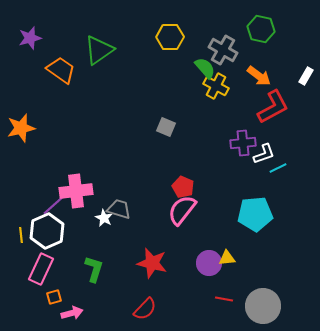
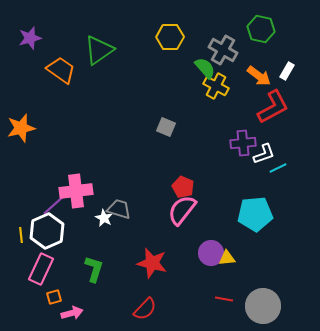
white rectangle: moved 19 px left, 5 px up
purple circle: moved 2 px right, 10 px up
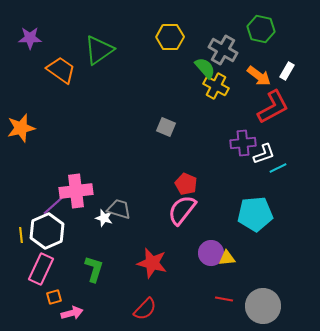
purple star: rotated 15 degrees clockwise
red pentagon: moved 3 px right, 3 px up
white star: rotated 12 degrees counterclockwise
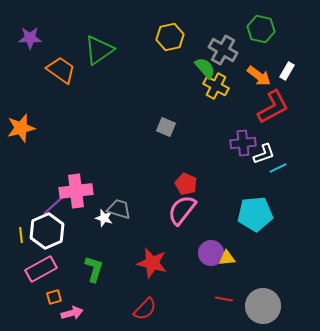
yellow hexagon: rotated 12 degrees counterclockwise
pink rectangle: rotated 36 degrees clockwise
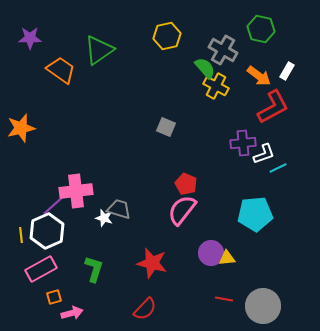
yellow hexagon: moved 3 px left, 1 px up
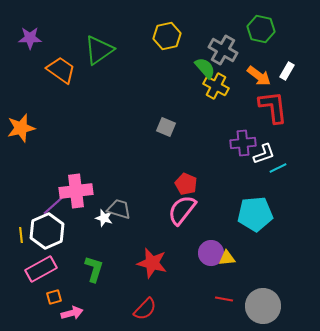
red L-shape: rotated 69 degrees counterclockwise
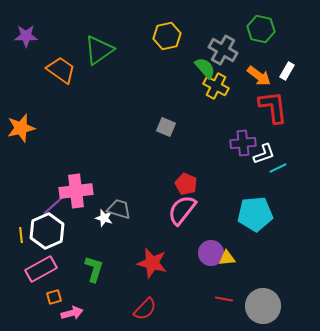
purple star: moved 4 px left, 2 px up
